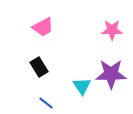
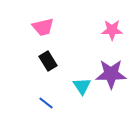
pink trapezoid: rotated 15 degrees clockwise
black rectangle: moved 9 px right, 6 px up
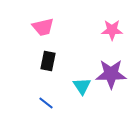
black rectangle: rotated 42 degrees clockwise
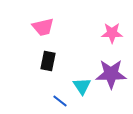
pink star: moved 3 px down
blue line: moved 14 px right, 2 px up
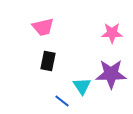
blue line: moved 2 px right
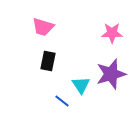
pink trapezoid: rotated 30 degrees clockwise
purple star: rotated 16 degrees counterclockwise
cyan triangle: moved 1 px left, 1 px up
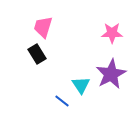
pink trapezoid: rotated 90 degrees clockwise
black rectangle: moved 11 px left, 7 px up; rotated 42 degrees counterclockwise
purple star: rotated 12 degrees counterclockwise
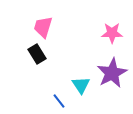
purple star: moved 1 px right, 1 px up
blue line: moved 3 px left; rotated 14 degrees clockwise
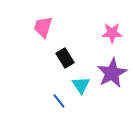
black rectangle: moved 28 px right, 4 px down
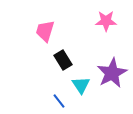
pink trapezoid: moved 2 px right, 4 px down
pink star: moved 6 px left, 12 px up
black rectangle: moved 2 px left, 2 px down
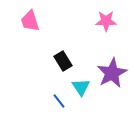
pink trapezoid: moved 15 px left, 10 px up; rotated 35 degrees counterclockwise
black rectangle: moved 1 px down
cyan triangle: moved 2 px down
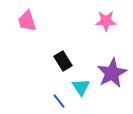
pink trapezoid: moved 3 px left
